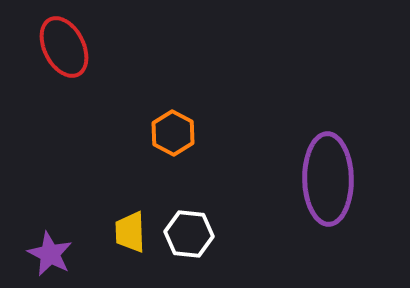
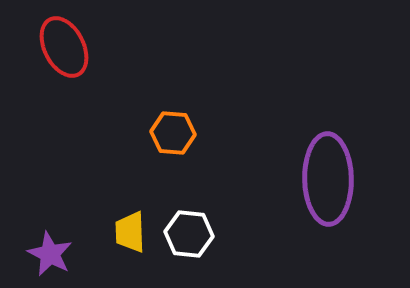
orange hexagon: rotated 24 degrees counterclockwise
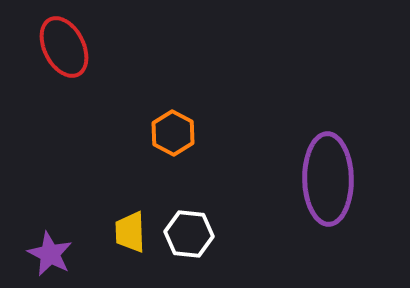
orange hexagon: rotated 24 degrees clockwise
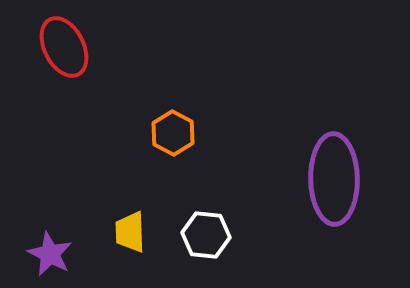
purple ellipse: moved 6 px right
white hexagon: moved 17 px right, 1 px down
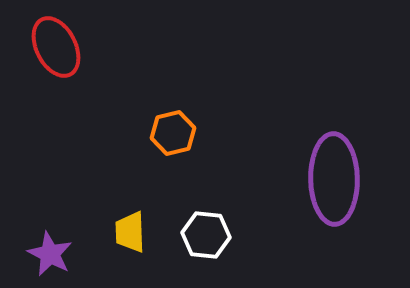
red ellipse: moved 8 px left
orange hexagon: rotated 18 degrees clockwise
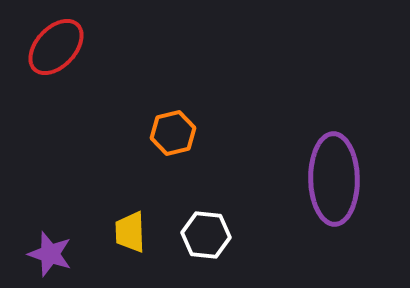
red ellipse: rotated 70 degrees clockwise
purple star: rotated 9 degrees counterclockwise
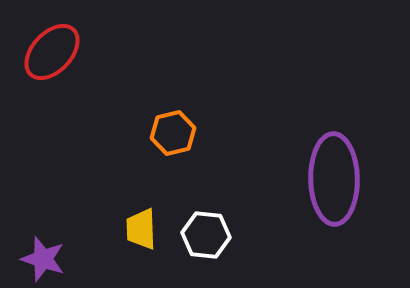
red ellipse: moved 4 px left, 5 px down
yellow trapezoid: moved 11 px right, 3 px up
purple star: moved 7 px left, 5 px down
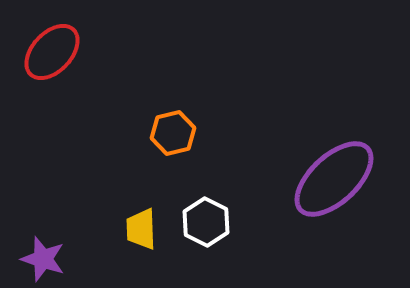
purple ellipse: rotated 48 degrees clockwise
white hexagon: moved 13 px up; rotated 21 degrees clockwise
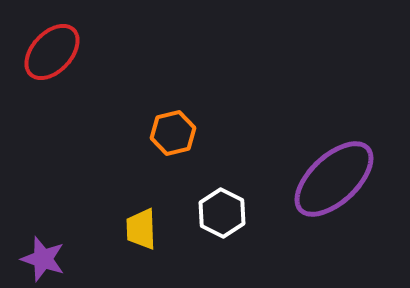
white hexagon: moved 16 px right, 9 px up
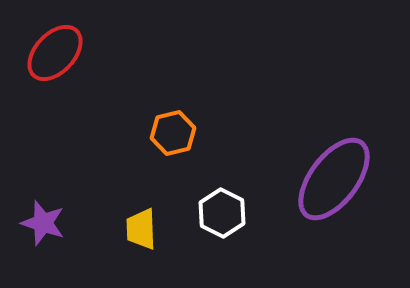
red ellipse: moved 3 px right, 1 px down
purple ellipse: rotated 10 degrees counterclockwise
purple star: moved 36 px up
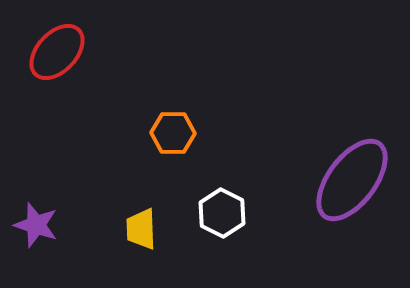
red ellipse: moved 2 px right, 1 px up
orange hexagon: rotated 15 degrees clockwise
purple ellipse: moved 18 px right, 1 px down
purple star: moved 7 px left, 2 px down
